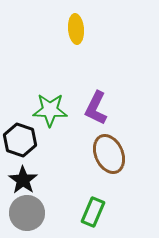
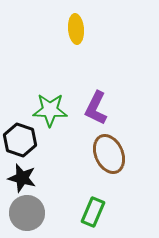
black star: moved 1 px left, 2 px up; rotated 20 degrees counterclockwise
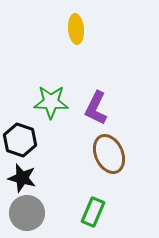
green star: moved 1 px right, 8 px up
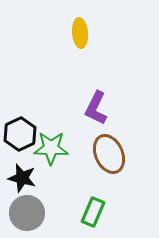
yellow ellipse: moved 4 px right, 4 px down
green star: moved 46 px down
black hexagon: moved 6 px up; rotated 16 degrees clockwise
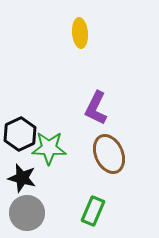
green star: moved 2 px left
green rectangle: moved 1 px up
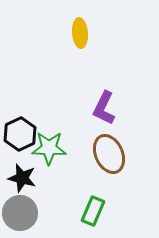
purple L-shape: moved 8 px right
gray circle: moved 7 px left
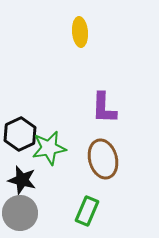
yellow ellipse: moved 1 px up
purple L-shape: rotated 24 degrees counterclockwise
green star: rotated 12 degrees counterclockwise
brown ellipse: moved 6 px left, 5 px down; rotated 9 degrees clockwise
black star: moved 2 px down
green rectangle: moved 6 px left
